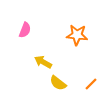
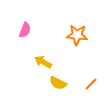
yellow semicircle: rotated 12 degrees counterclockwise
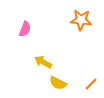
pink semicircle: moved 1 px up
orange star: moved 4 px right, 15 px up
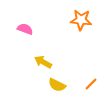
pink semicircle: rotated 91 degrees counterclockwise
yellow semicircle: moved 1 px left, 2 px down
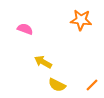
orange line: moved 1 px right, 1 px down
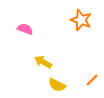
orange star: rotated 15 degrees clockwise
orange line: moved 5 px up
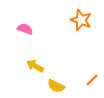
yellow arrow: moved 8 px left, 4 px down
yellow semicircle: moved 1 px left, 1 px down
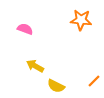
orange star: rotated 15 degrees counterclockwise
orange line: moved 2 px right, 1 px down
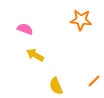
yellow arrow: moved 11 px up
yellow semicircle: rotated 42 degrees clockwise
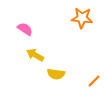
orange star: moved 1 px right, 2 px up
pink semicircle: rotated 14 degrees clockwise
yellow semicircle: moved 12 px up; rotated 60 degrees counterclockwise
